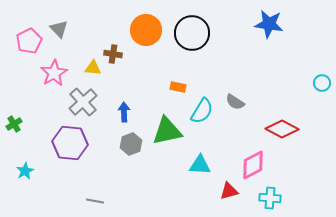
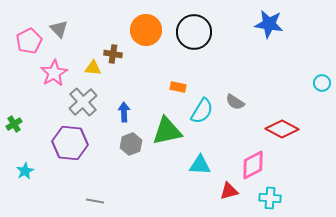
black circle: moved 2 px right, 1 px up
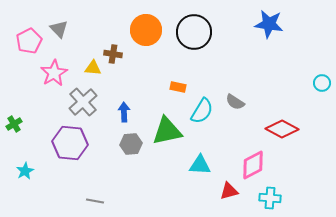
gray hexagon: rotated 15 degrees clockwise
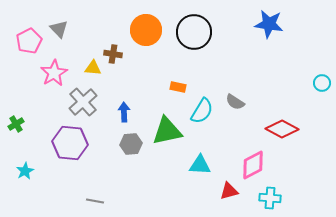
green cross: moved 2 px right
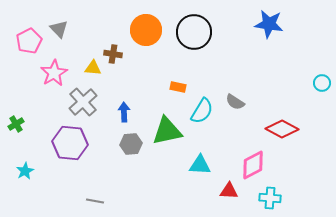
red triangle: rotated 18 degrees clockwise
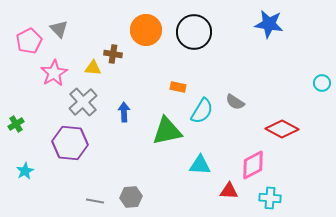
gray hexagon: moved 53 px down
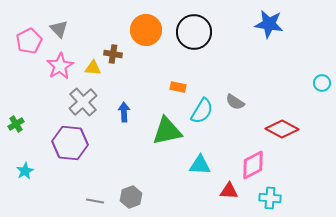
pink star: moved 6 px right, 7 px up
gray hexagon: rotated 15 degrees counterclockwise
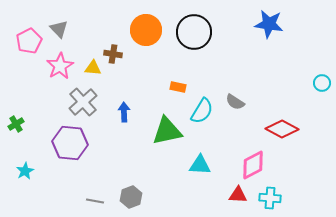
red triangle: moved 9 px right, 4 px down
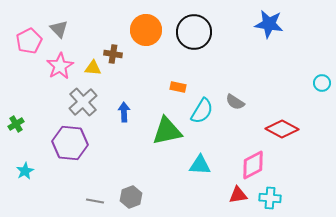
red triangle: rotated 12 degrees counterclockwise
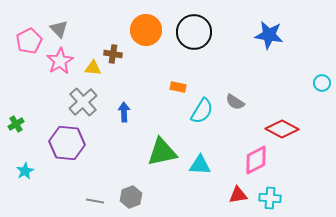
blue star: moved 11 px down
pink star: moved 5 px up
green triangle: moved 5 px left, 21 px down
purple hexagon: moved 3 px left
pink diamond: moved 3 px right, 5 px up
